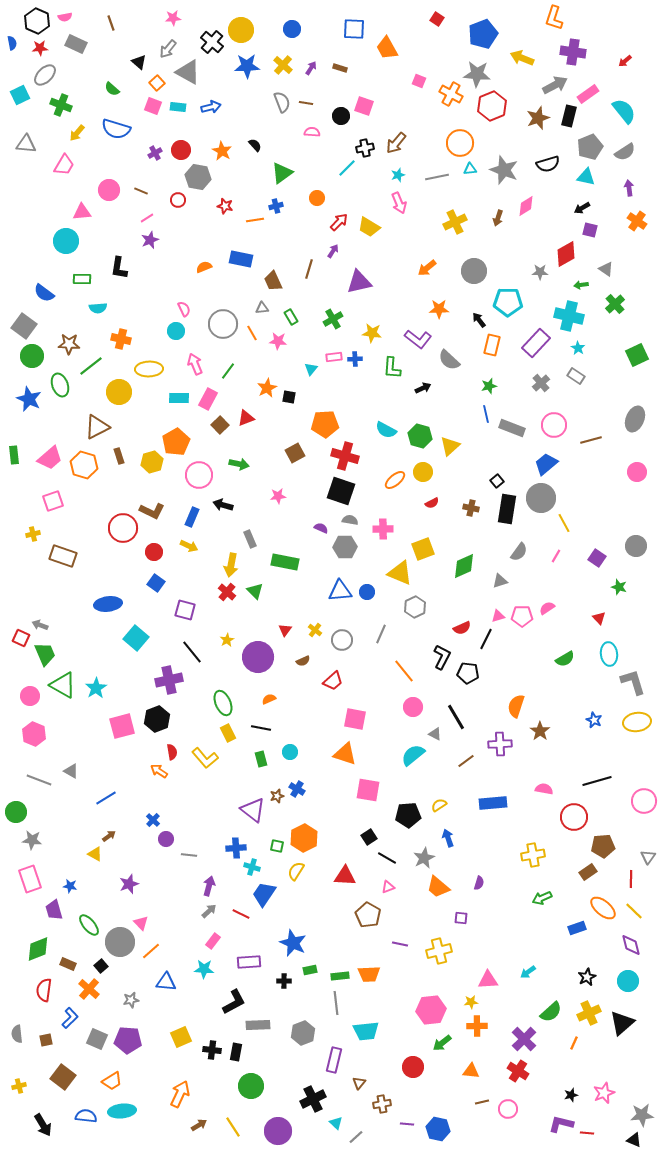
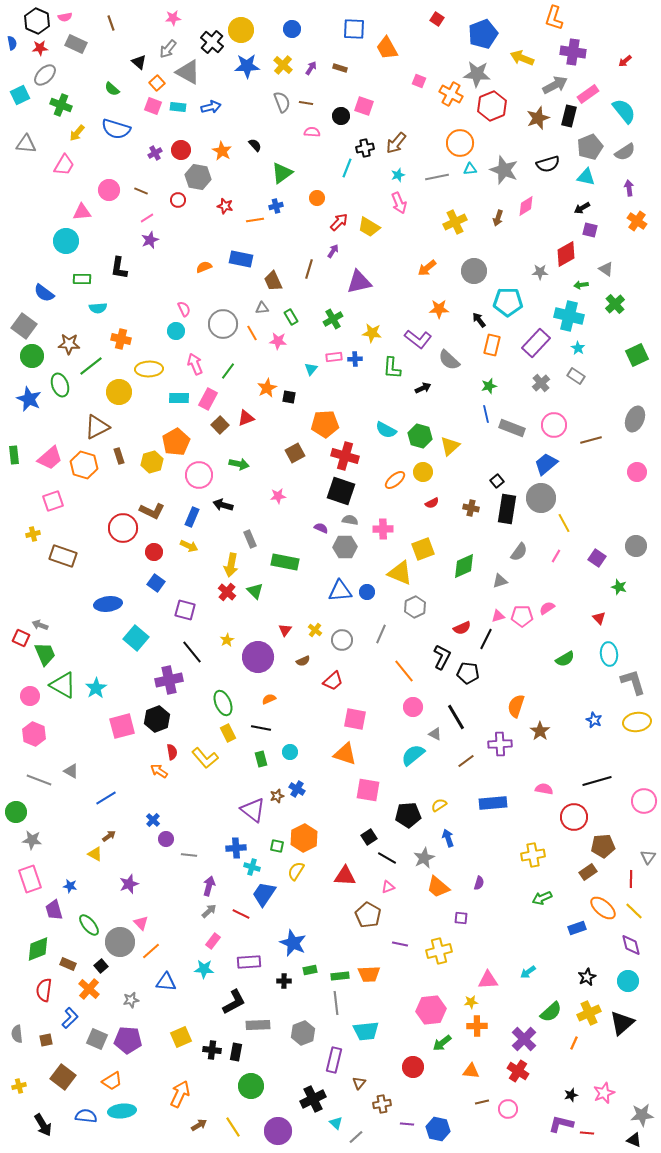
cyan line at (347, 168): rotated 24 degrees counterclockwise
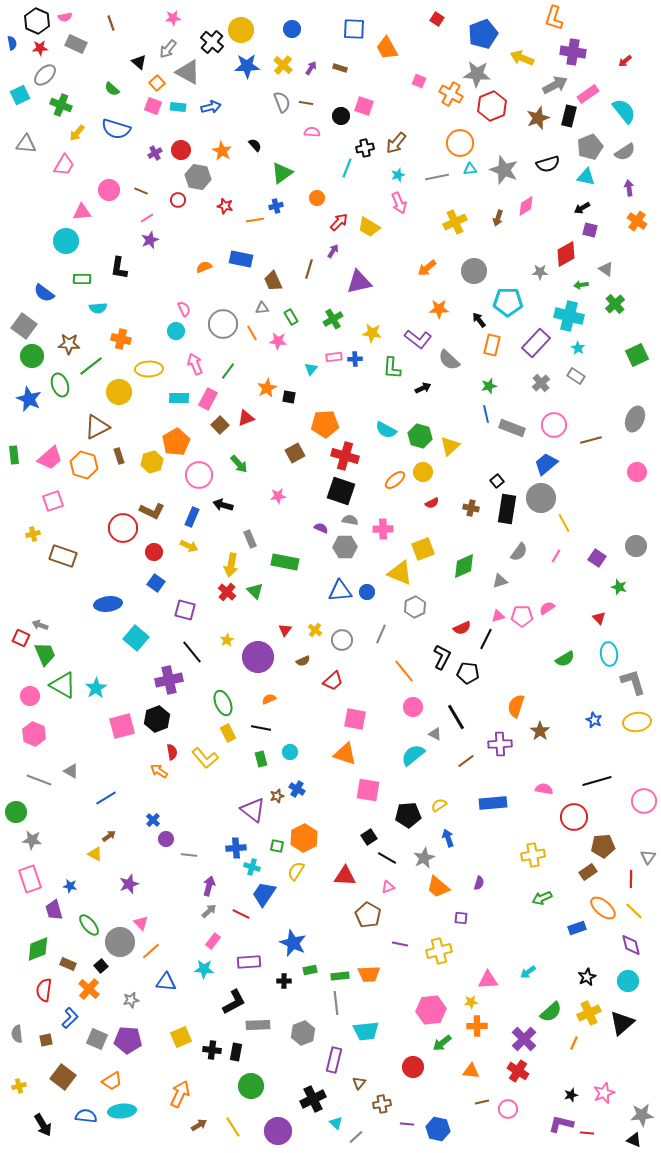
green arrow at (239, 464): rotated 36 degrees clockwise
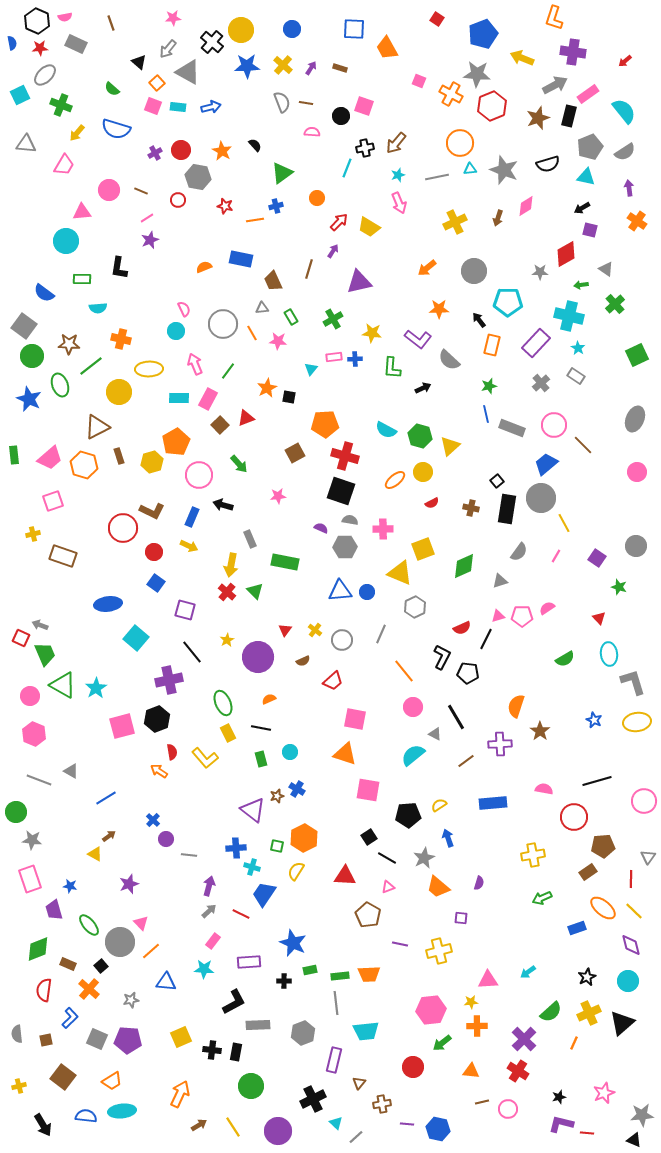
brown line at (591, 440): moved 8 px left, 5 px down; rotated 60 degrees clockwise
black star at (571, 1095): moved 12 px left, 2 px down
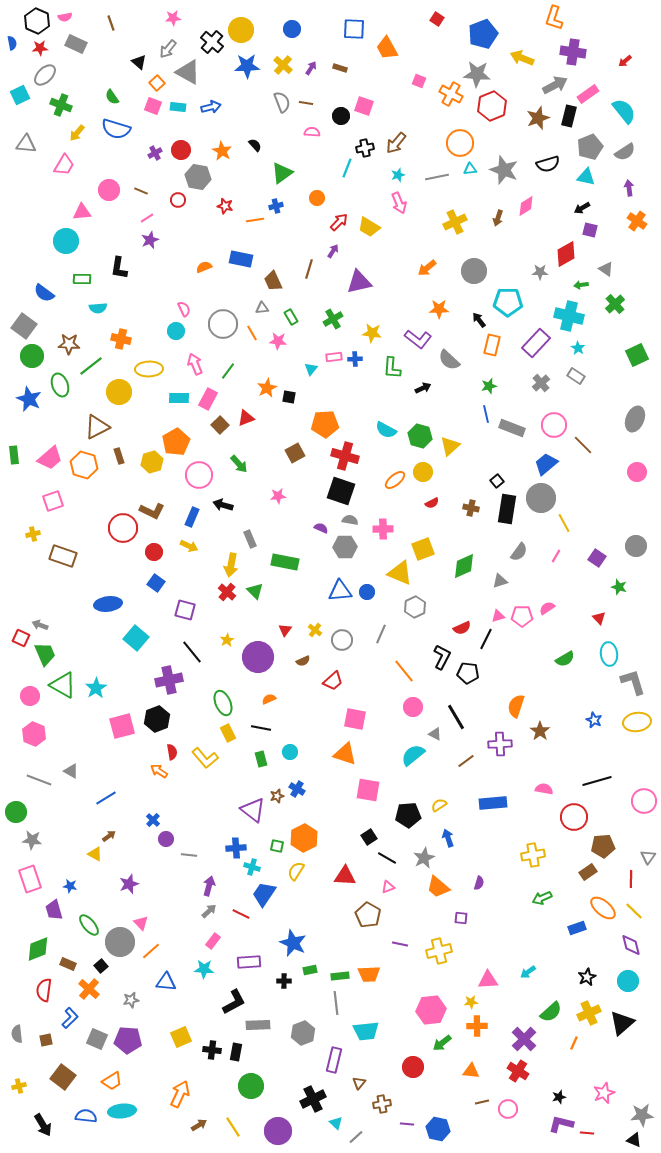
green semicircle at (112, 89): moved 8 px down; rotated 14 degrees clockwise
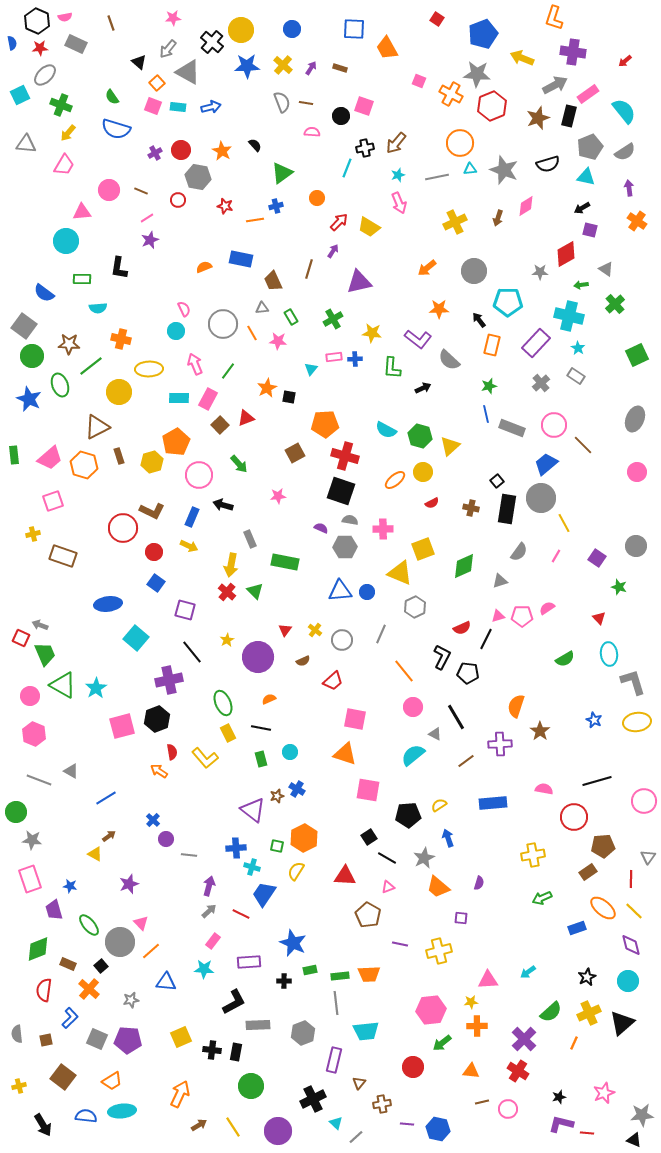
yellow arrow at (77, 133): moved 9 px left
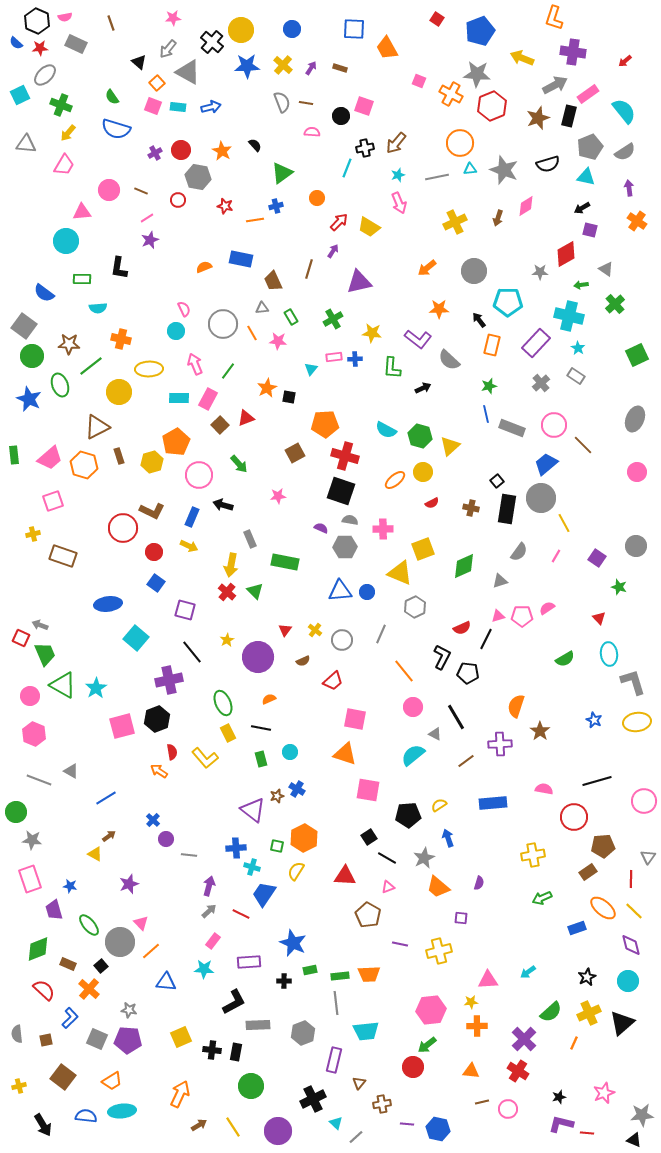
blue pentagon at (483, 34): moved 3 px left, 3 px up
blue semicircle at (12, 43): moved 4 px right; rotated 144 degrees clockwise
red semicircle at (44, 990): rotated 125 degrees clockwise
gray star at (131, 1000): moved 2 px left, 10 px down; rotated 21 degrees clockwise
green arrow at (442, 1043): moved 15 px left, 2 px down
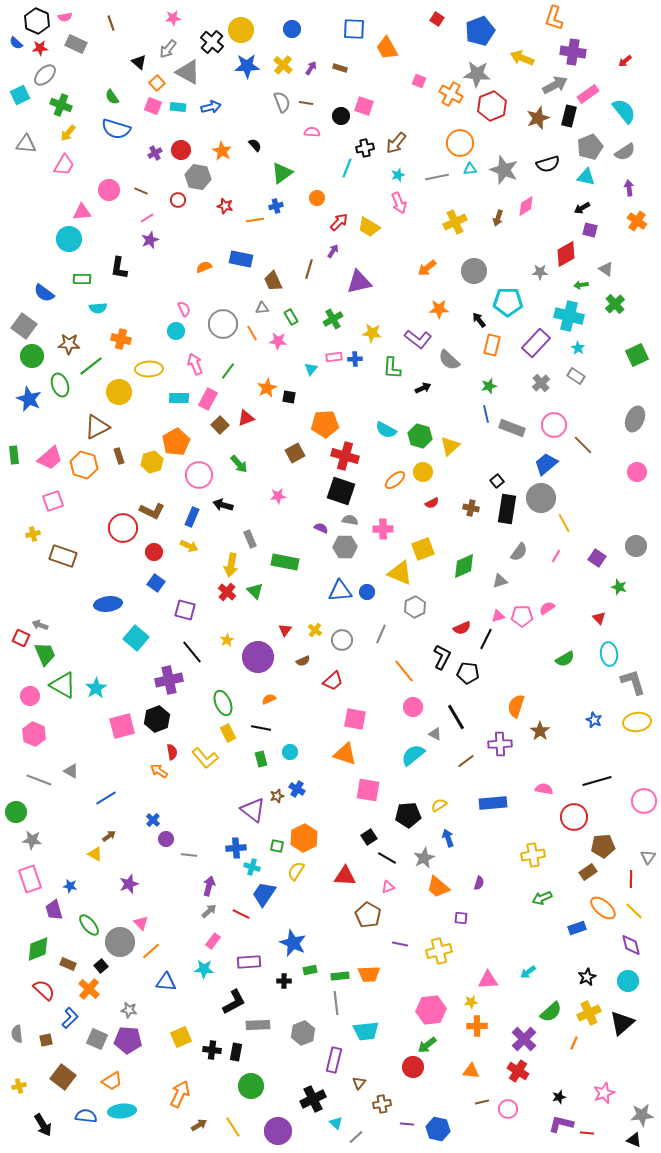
cyan circle at (66, 241): moved 3 px right, 2 px up
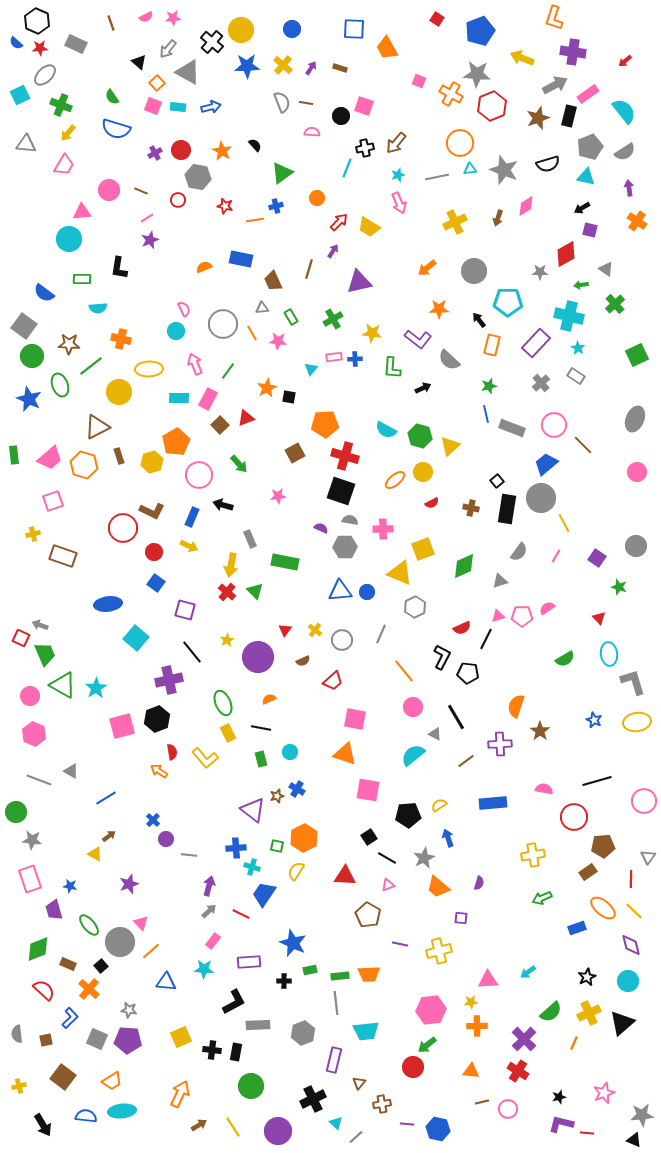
pink semicircle at (65, 17): moved 81 px right; rotated 16 degrees counterclockwise
pink triangle at (388, 887): moved 2 px up
